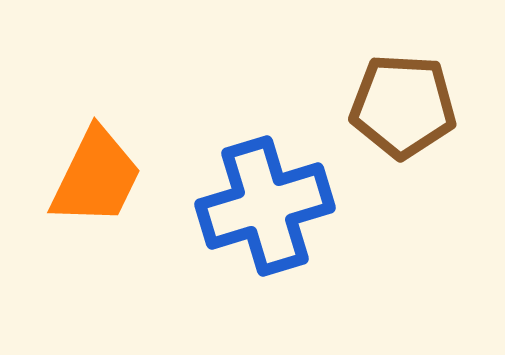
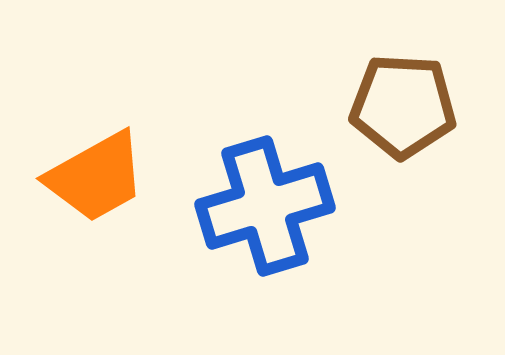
orange trapezoid: rotated 35 degrees clockwise
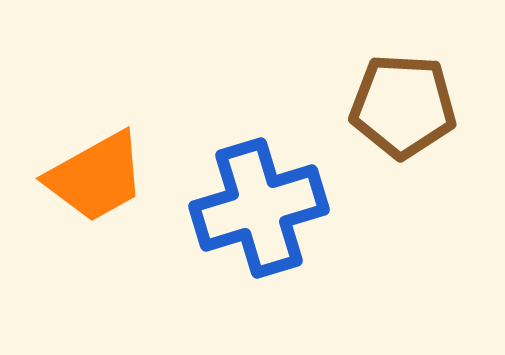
blue cross: moved 6 px left, 2 px down
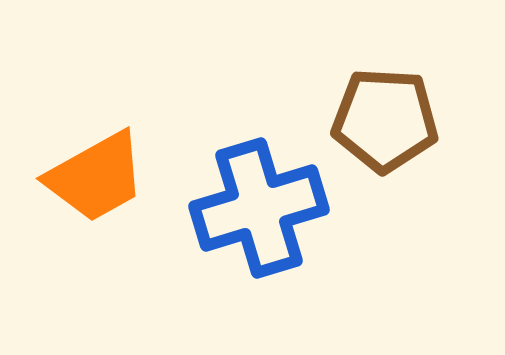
brown pentagon: moved 18 px left, 14 px down
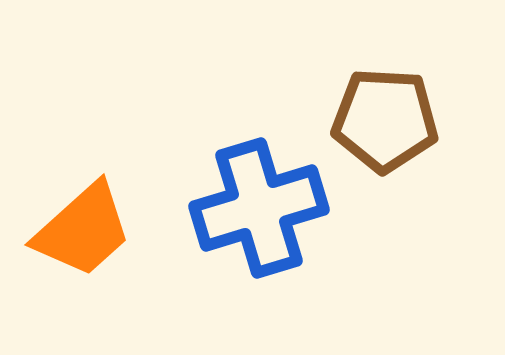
orange trapezoid: moved 13 px left, 53 px down; rotated 13 degrees counterclockwise
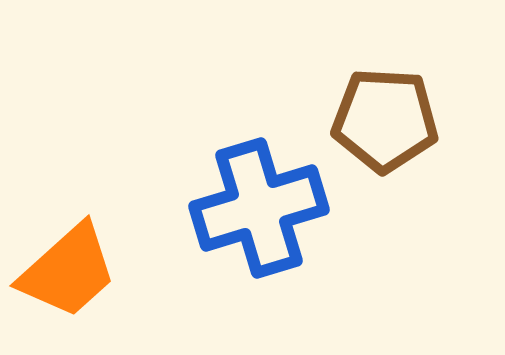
orange trapezoid: moved 15 px left, 41 px down
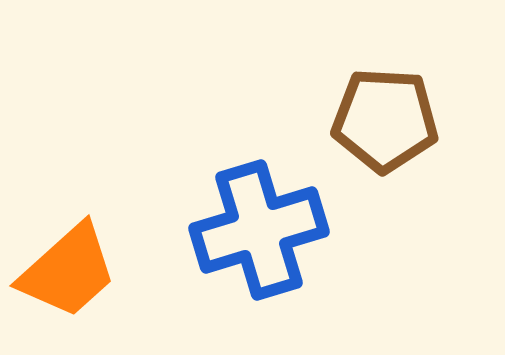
blue cross: moved 22 px down
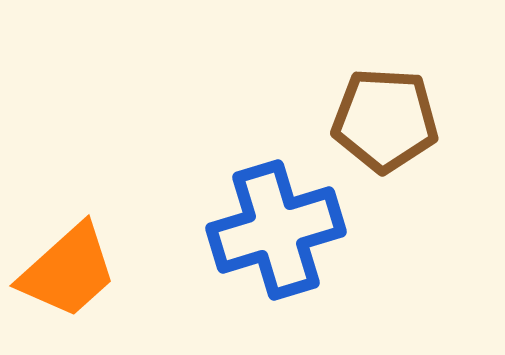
blue cross: moved 17 px right
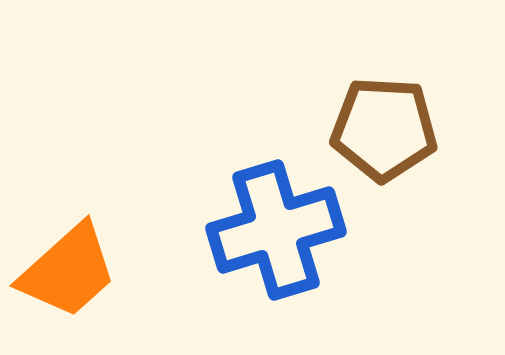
brown pentagon: moved 1 px left, 9 px down
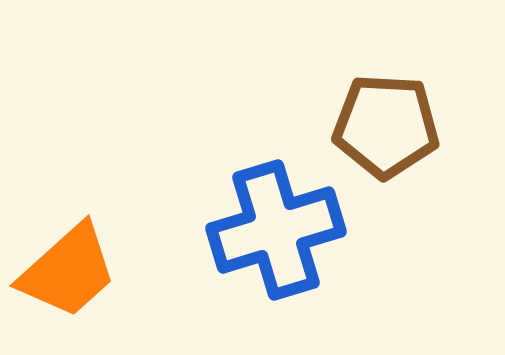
brown pentagon: moved 2 px right, 3 px up
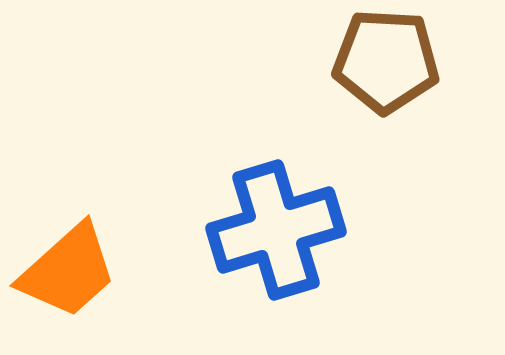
brown pentagon: moved 65 px up
